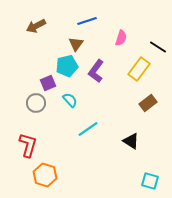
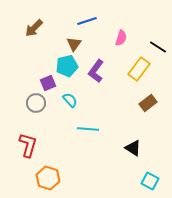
brown arrow: moved 2 px left, 2 px down; rotated 18 degrees counterclockwise
brown triangle: moved 2 px left
cyan line: rotated 40 degrees clockwise
black triangle: moved 2 px right, 7 px down
orange hexagon: moved 3 px right, 3 px down
cyan square: rotated 12 degrees clockwise
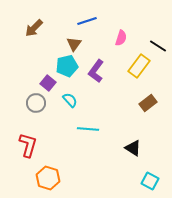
black line: moved 1 px up
yellow rectangle: moved 3 px up
purple square: rotated 28 degrees counterclockwise
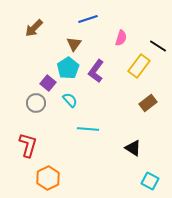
blue line: moved 1 px right, 2 px up
cyan pentagon: moved 1 px right, 2 px down; rotated 20 degrees counterclockwise
orange hexagon: rotated 15 degrees clockwise
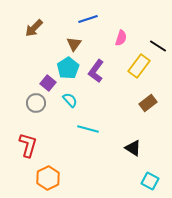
cyan line: rotated 10 degrees clockwise
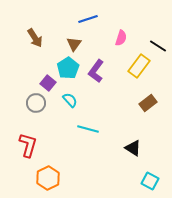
brown arrow: moved 1 px right, 10 px down; rotated 78 degrees counterclockwise
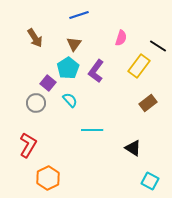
blue line: moved 9 px left, 4 px up
cyan line: moved 4 px right, 1 px down; rotated 15 degrees counterclockwise
red L-shape: rotated 15 degrees clockwise
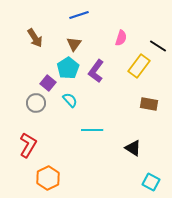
brown rectangle: moved 1 px right, 1 px down; rotated 48 degrees clockwise
cyan square: moved 1 px right, 1 px down
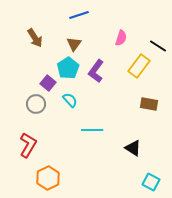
gray circle: moved 1 px down
